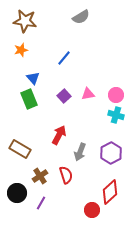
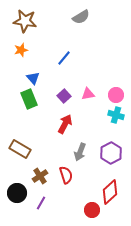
red arrow: moved 6 px right, 11 px up
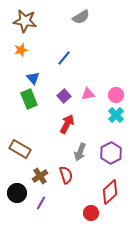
cyan cross: rotated 28 degrees clockwise
red arrow: moved 2 px right
red circle: moved 1 px left, 3 px down
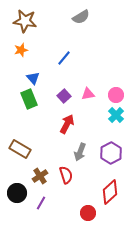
red circle: moved 3 px left
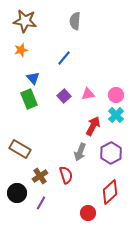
gray semicircle: moved 6 px left, 4 px down; rotated 126 degrees clockwise
red arrow: moved 26 px right, 2 px down
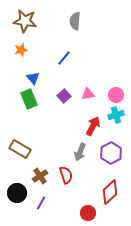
cyan cross: rotated 28 degrees clockwise
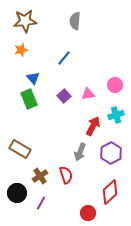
brown star: rotated 15 degrees counterclockwise
pink circle: moved 1 px left, 10 px up
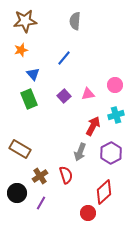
blue triangle: moved 4 px up
red diamond: moved 6 px left
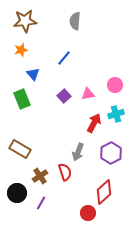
green rectangle: moved 7 px left
cyan cross: moved 1 px up
red arrow: moved 1 px right, 3 px up
gray arrow: moved 2 px left
red semicircle: moved 1 px left, 3 px up
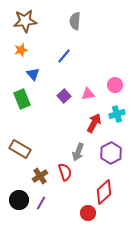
blue line: moved 2 px up
cyan cross: moved 1 px right
black circle: moved 2 px right, 7 px down
